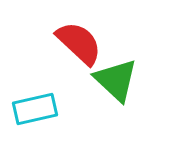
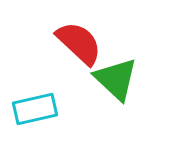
green triangle: moved 1 px up
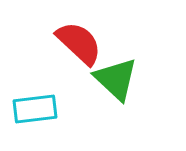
cyan rectangle: rotated 6 degrees clockwise
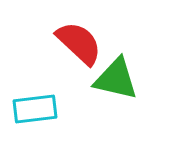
green triangle: rotated 30 degrees counterclockwise
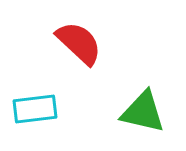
green triangle: moved 27 px right, 33 px down
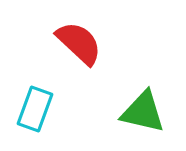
cyan rectangle: rotated 63 degrees counterclockwise
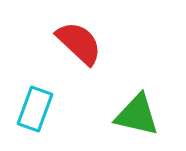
green triangle: moved 6 px left, 3 px down
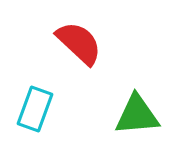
green triangle: rotated 18 degrees counterclockwise
